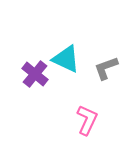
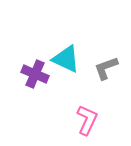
purple cross: rotated 16 degrees counterclockwise
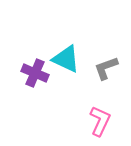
purple cross: moved 1 px up
pink L-shape: moved 13 px right, 1 px down
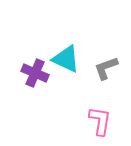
pink L-shape: rotated 16 degrees counterclockwise
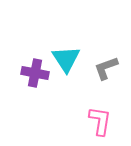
cyan triangle: rotated 32 degrees clockwise
purple cross: rotated 12 degrees counterclockwise
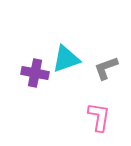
cyan triangle: rotated 44 degrees clockwise
pink L-shape: moved 1 px left, 4 px up
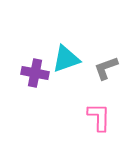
pink L-shape: rotated 8 degrees counterclockwise
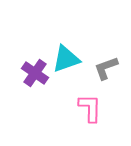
purple cross: rotated 24 degrees clockwise
pink L-shape: moved 9 px left, 9 px up
